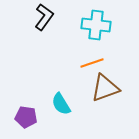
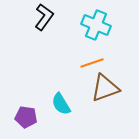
cyan cross: rotated 16 degrees clockwise
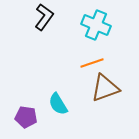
cyan semicircle: moved 3 px left
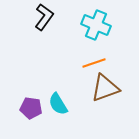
orange line: moved 2 px right
purple pentagon: moved 5 px right, 9 px up
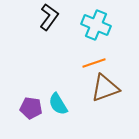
black L-shape: moved 5 px right
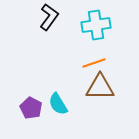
cyan cross: rotated 32 degrees counterclockwise
brown triangle: moved 5 px left, 1 px up; rotated 20 degrees clockwise
purple pentagon: rotated 20 degrees clockwise
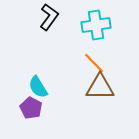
orange line: rotated 65 degrees clockwise
cyan semicircle: moved 20 px left, 17 px up
